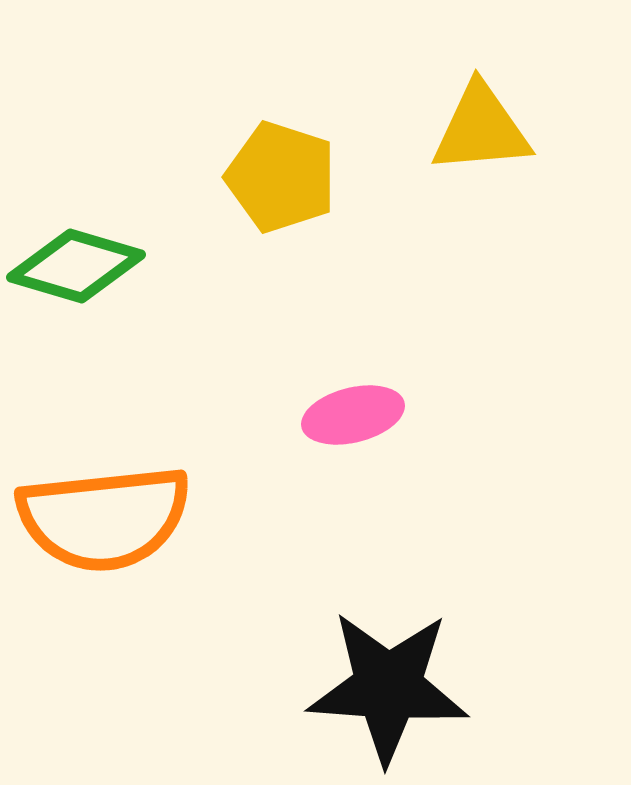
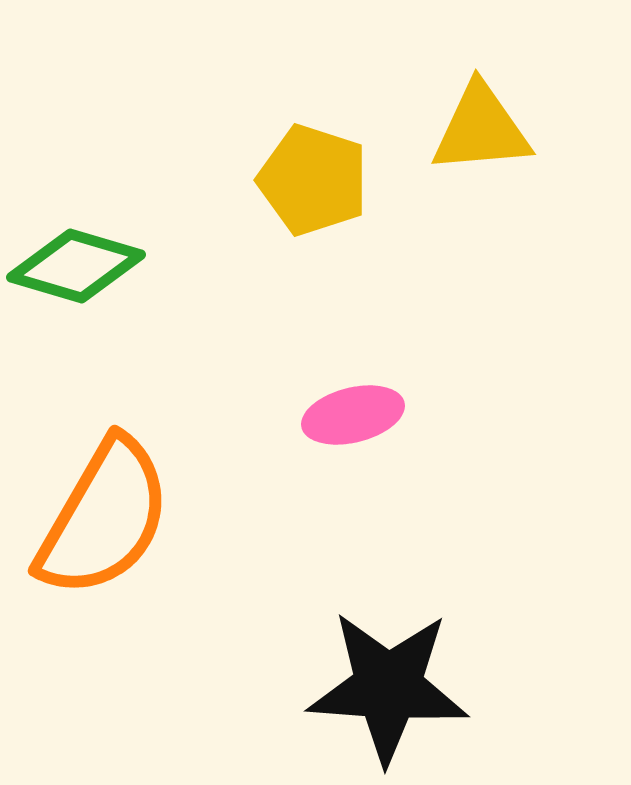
yellow pentagon: moved 32 px right, 3 px down
orange semicircle: rotated 54 degrees counterclockwise
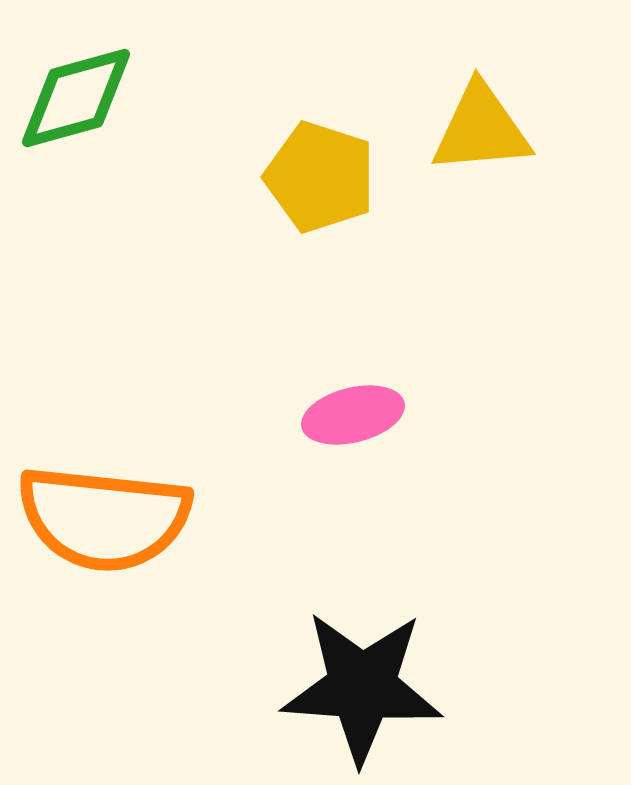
yellow pentagon: moved 7 px right, 3 px up
green diamond: moved 168 px up; rotated 32 degrees counterclockwise
orange semicircle: rotated 66 degrees clockwise
black star: moved 26 px left
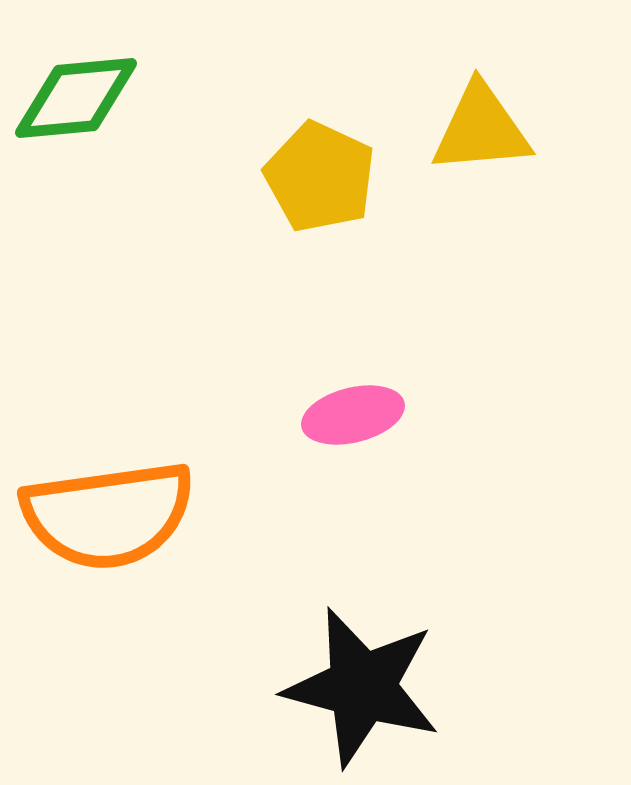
green diamond: rotated 10 degrees clockwise
yellow pentagon: rotated 7 degrees clockwise
orange semicircle: moved 4 px right, 3 px up; rotated 14 degrees counterclockwise
black star: rotated 11 degrees clockwise
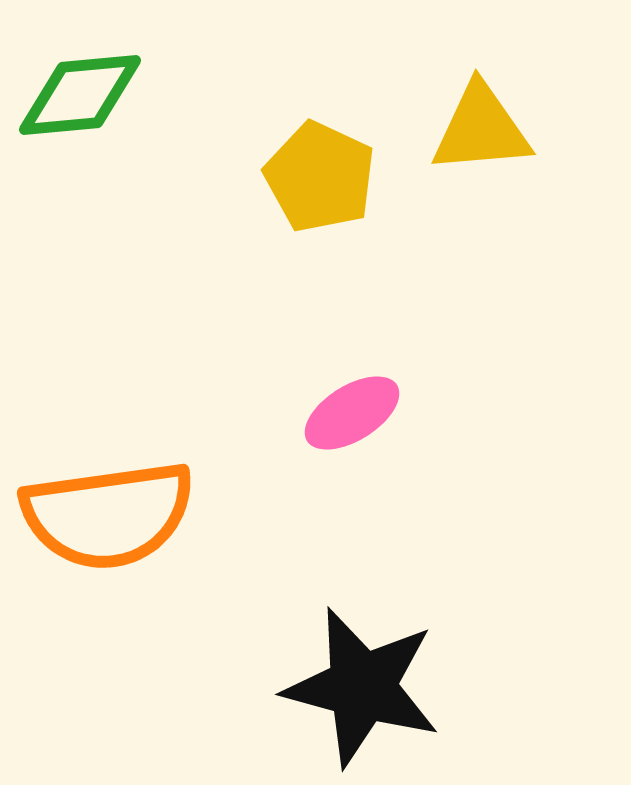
green diamond: moved 4 px right, 3 px up
pink ellipse: moved 1 px left, 2 px up; rotated 18 degrees counterclockwise
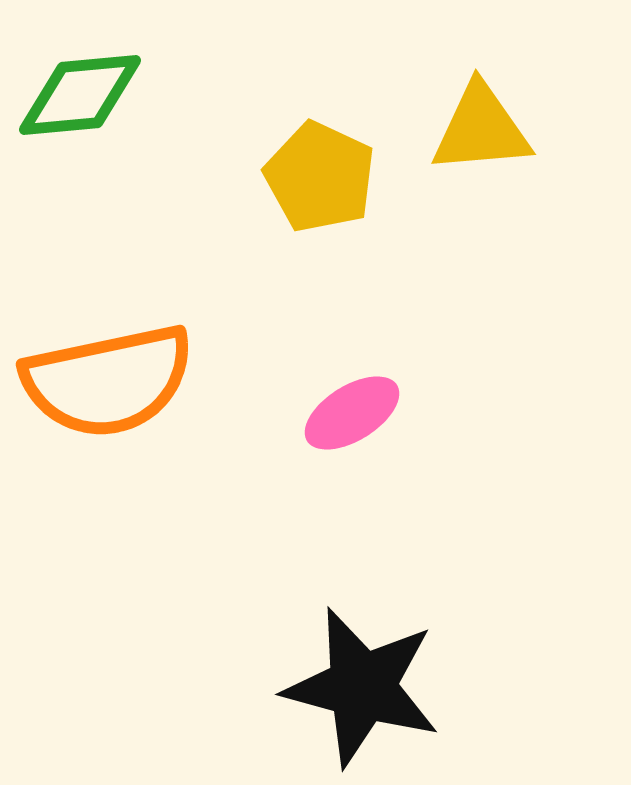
orange semicircle: moved 134 px up; rotated 4 degrees counterclockwise
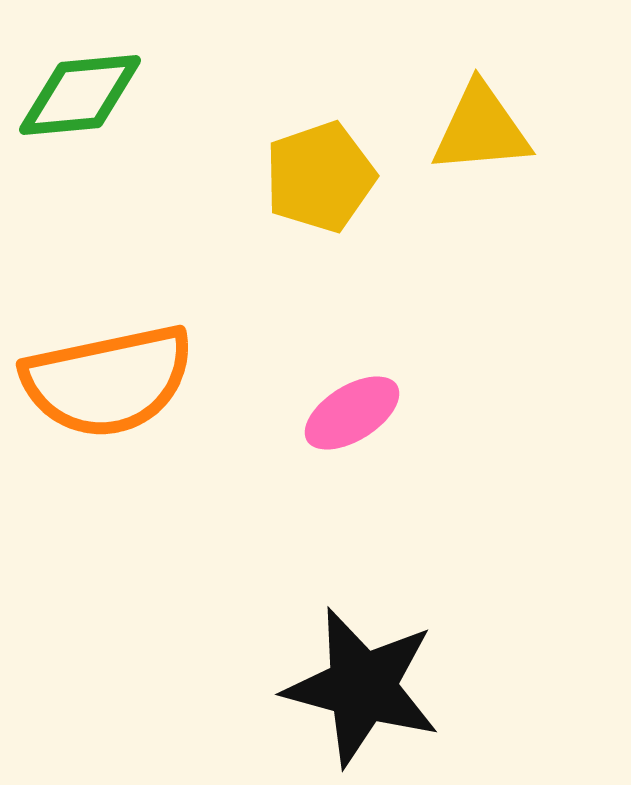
yellow pentagon: rotated 28 degrees clockwise
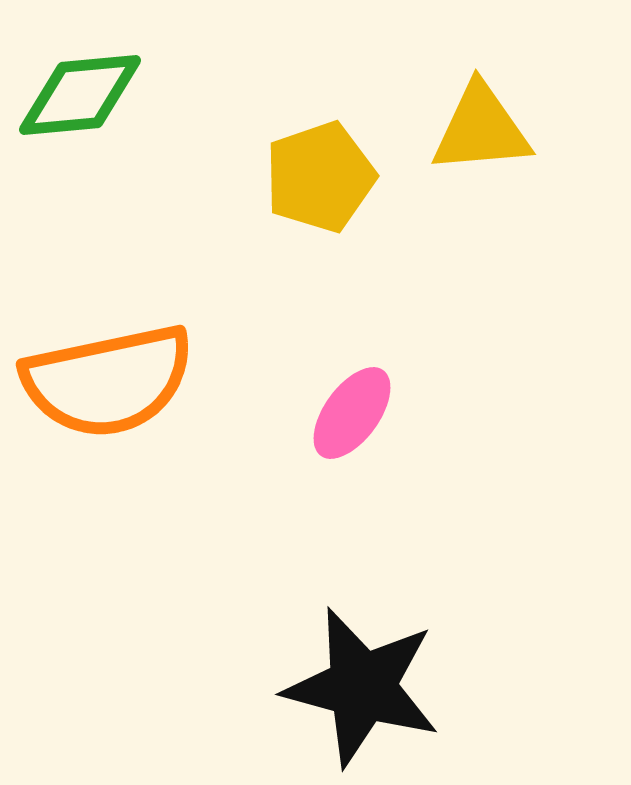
pink ellipse: rotated 22 degrees counterclockwise
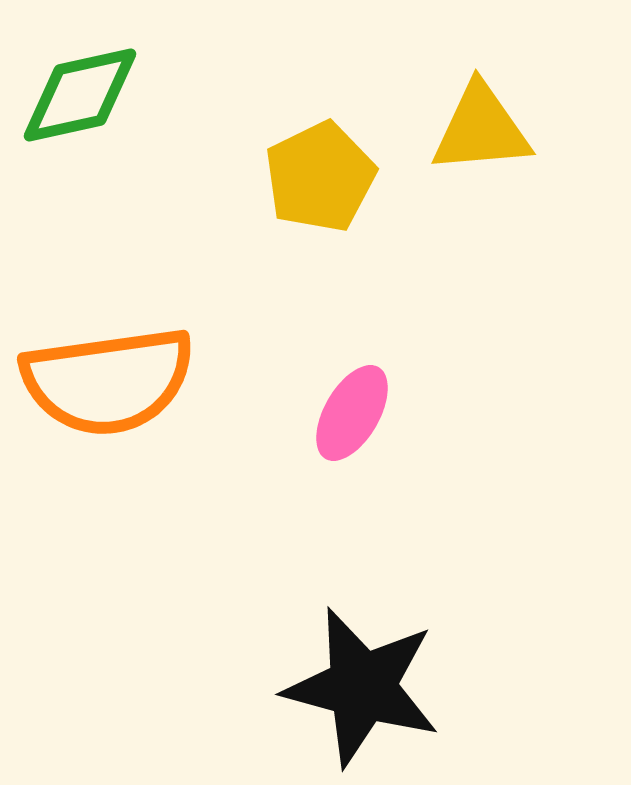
green diamond: rotated 7 degrees counterclockwise
yellow pentagon: rotated 7 degrees counterclockwise
orange semicircle: rotated 4 degrees clockwise
pink ellipse: rotated 6 degrees counterclockwise
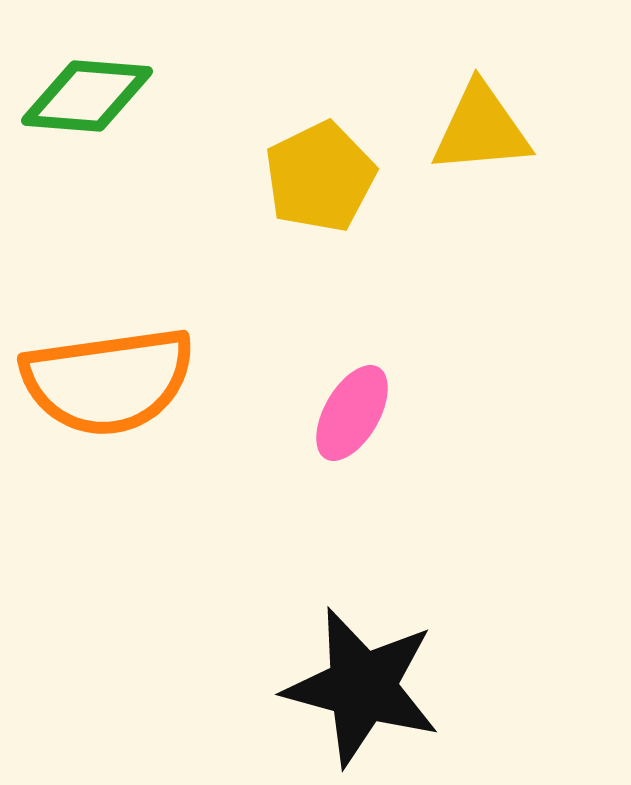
green diamond: moved 7 px right, 1 px down; rotated 17 degrees clockwise
